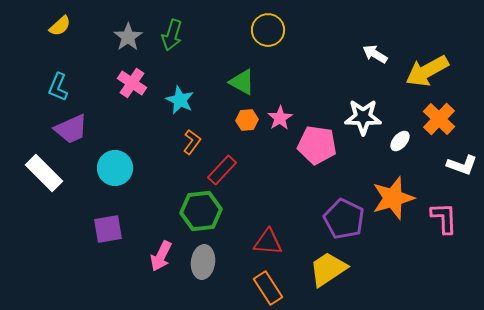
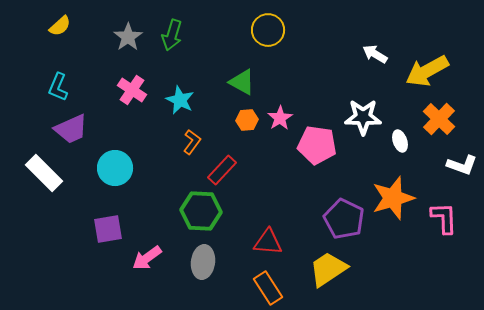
pink cross: moved 7 px down
white ellipse: rotated 60 degrees counterclockwise
green hexagon: rotated 9 degrees clockwise
pink arrow: moved 14 px left, 2 px down; rotated 28 degrees clockwise
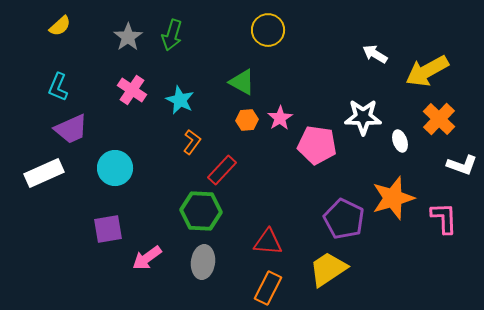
white rectangle: rotated 69 degrees counterclockwise
orange rectangle: rotated 60 degrees clockwise
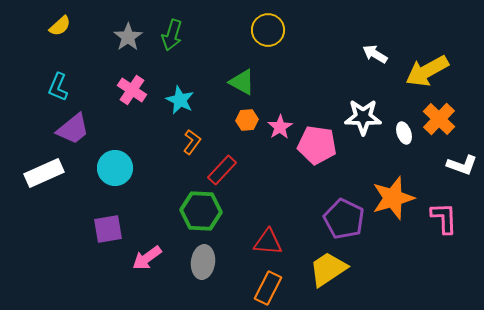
pink star: moved 9 px down
purple trapezoid: moved 2 px right; rotated 15 degrees counterclockwise
white ellipse: moved 4 px right, 8 px up
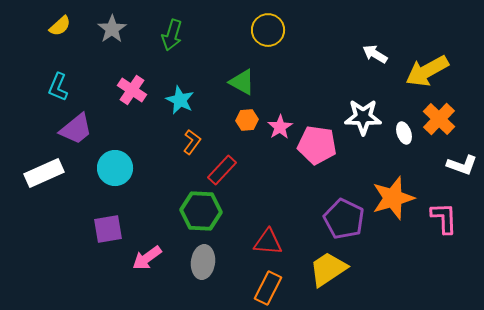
gray star: moved 16 px left, 8 px up
purple trapezoid: moved 3 px right
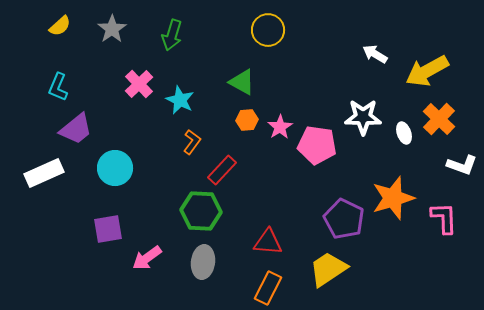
pink cross: moved 7 px right, 6 px up; rotated 12 degrees clockwise
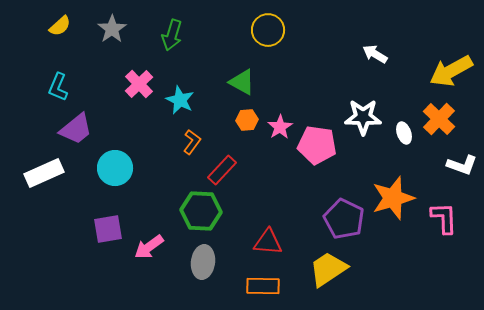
yellow arrow: moved 24 px right
pink arrow: moved 2 px right, 11 px up
orange rectangle: moved 5 px left, 2 px up; rotated 64 degrees clockwise
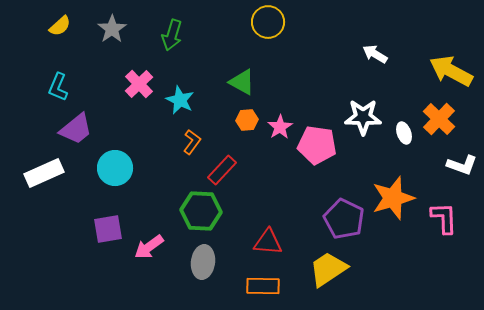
yellow circle: moved 8 px up
yellow arrow: rotated 57 degrees clockwise
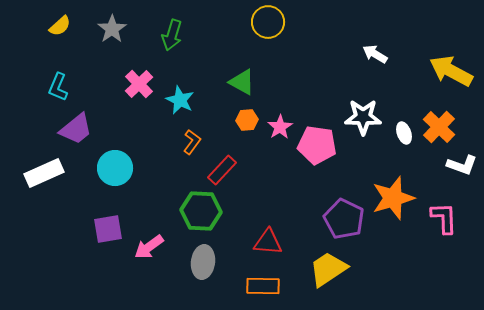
orange cross: moved 8 px down
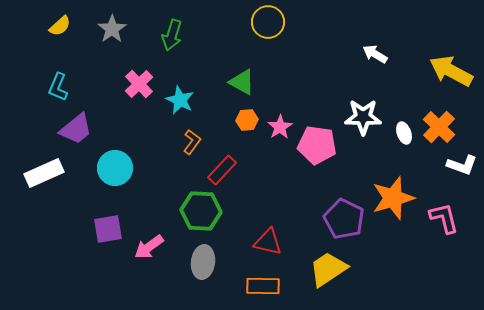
pink L-shape: rotated 12 degrees counterclockwise
red triangle: rotated 8 degrees clockwise
